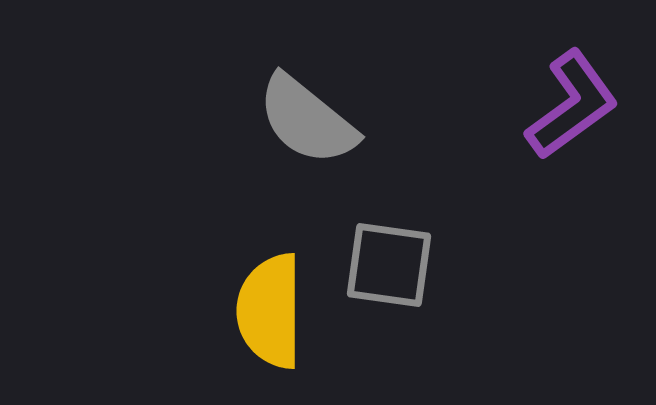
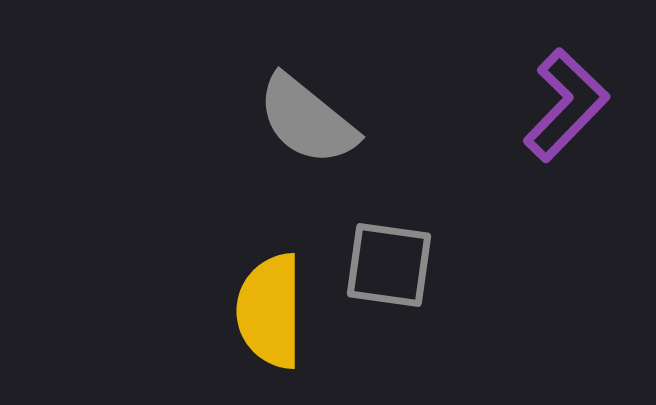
purple L-shape: moved 6 px left; rotated 10 degrees counterclockwise
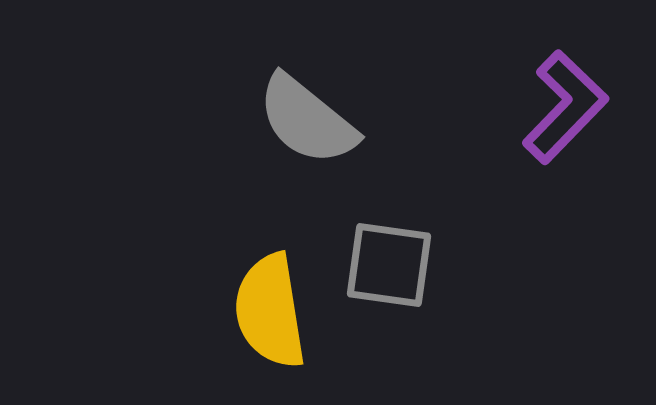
purple L-shape: moved 1 px left, 2 px down
yellow semicircle: rotated 9 degrees counterclockwise
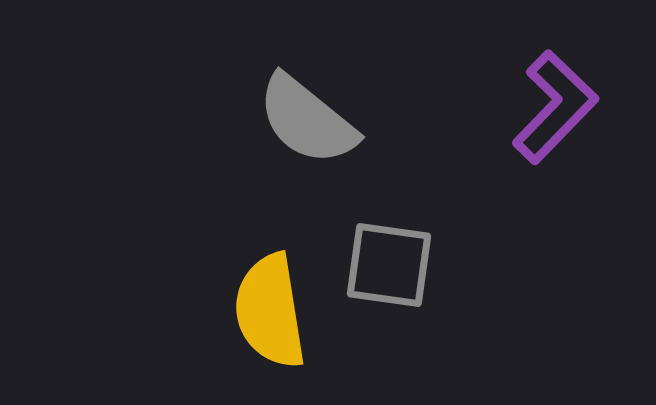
purple L-shape: moved 10 px left
